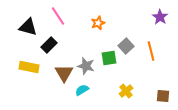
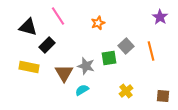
black rectangle: moved 2 px left
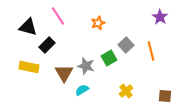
gray square: moved 1 px up
green square: rotated 21 degrees counterclockwise
brown square: moved 2 px right
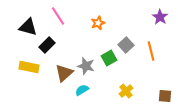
brown triangle: rotated 18 degrees clockwise
